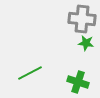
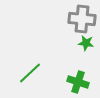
green line: rotated 15 degrees counterclockwise
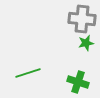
green star: rotated 21 degrees counterclockwise
green line: moved 2 px left; rotated 25 degrees clockwise
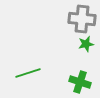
green star: moved 1 px down
green cross: moved 2 px right
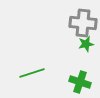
gray cross: moved 1 px right, 4 px down
green line: moved 4 px right
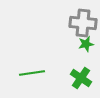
green line: rotated 10 degrees clockwise
green cross: moved 1 px right, 4 px up; rotated 15 degrees clockwise
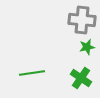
gray cross: moved 1 px left, 3 px up
green star: moved 1 px right, 3 px down
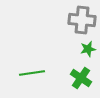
green star: moved 1 px right, 2 px down
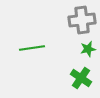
gray cross: rotated 12 degrees counterclockwise
green line: moved 25 px up
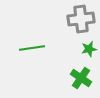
gray cross: moved 1 px left, 1 px up
green star: moved 1 px right
